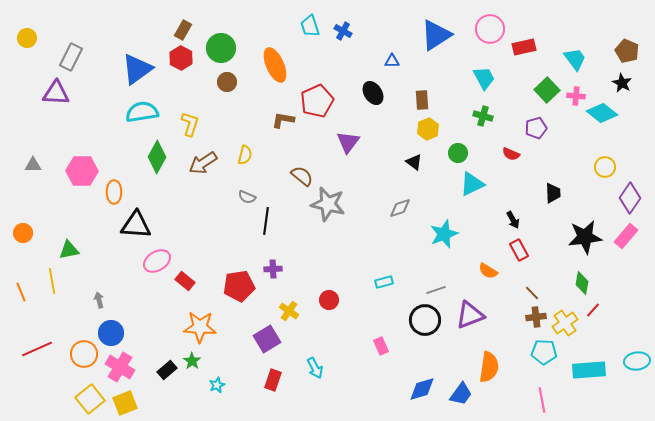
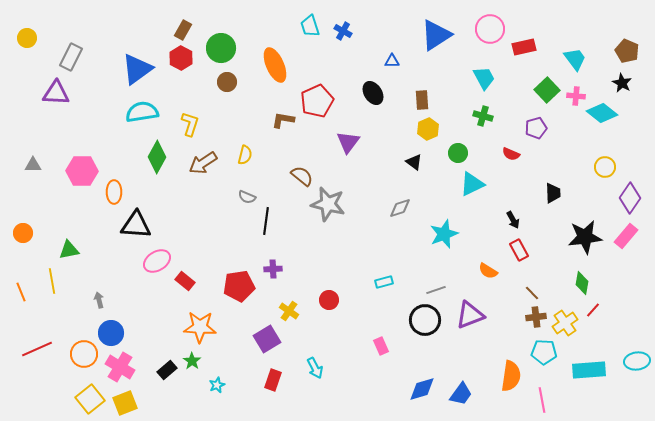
orange semicircle at (489, 367): moved 22 px right, 9 px down
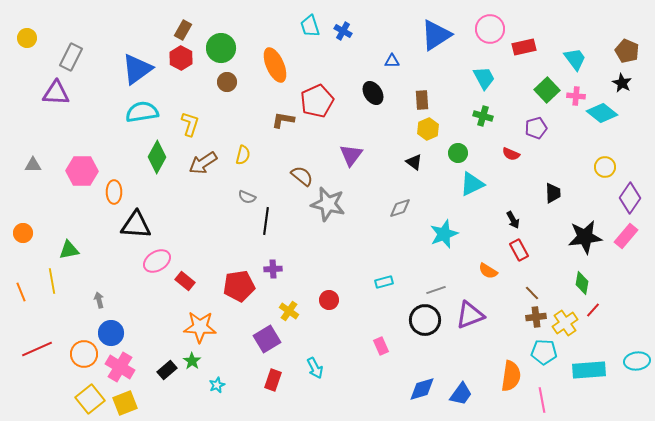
purple triangle at (348, 142): moved 3 px right, 13 px down
yellow semicircle at (245, 155): moved 2 px left
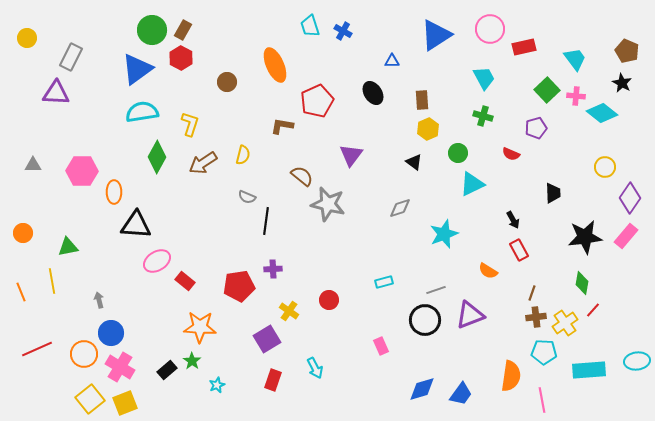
green circle at (221, 48): moved 69 px left, 18 px up
brown L-shape at (283, 120): moved 1 px left, 6 px down
green triangle at (69, 250): moved 1 px left, 3 px up
brown line at (532, 293): rotated 63 degrees clockwise
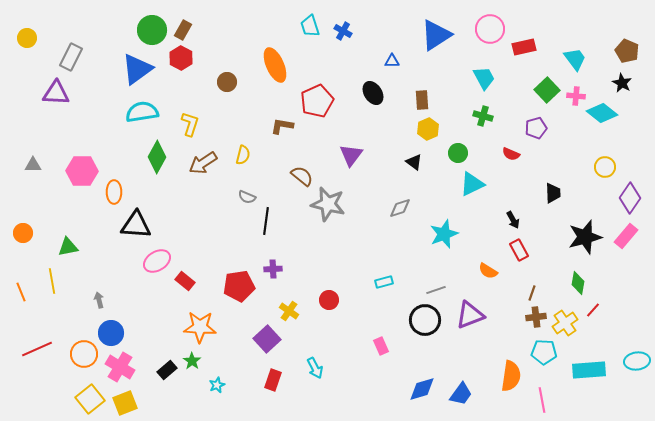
black star at (585, 237): rotated 8 degrees counterclockwise
green diamond at (582, 283): moved 4 px left
purple square at (267, 339): rotated 12 degrees counterclockwise
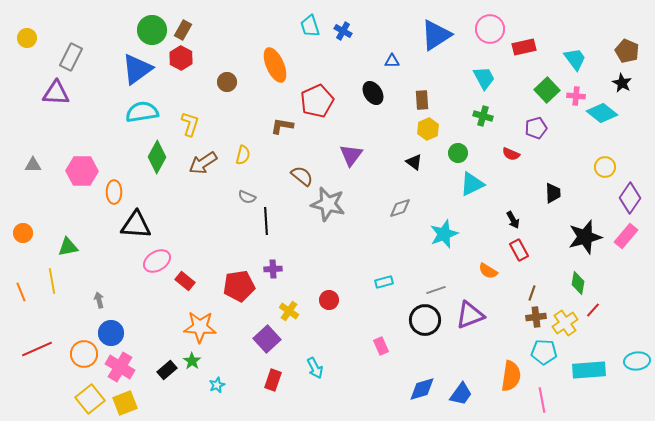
black line at (266, 221): rotated 12 degrees counterclockwise
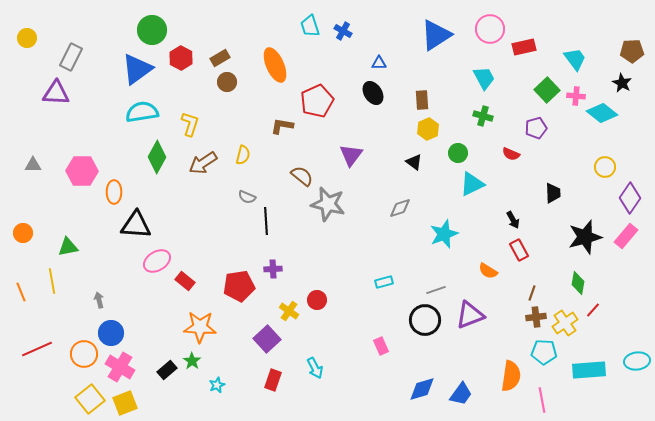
brown rectangle at (183, 30): moved 37 px right, 28 px down; rotated 30 degrees clockwise
brown pentagon at (627, 51): moved 5 px right; rotated 25 degrees counterclockwise
blue triangle at (392, 61): moved 13 px left, 2 px down
red circle at (329, 300): moved 12 px left
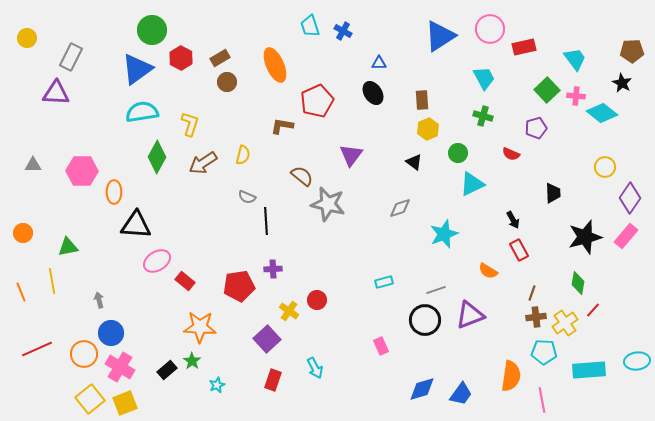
blue triangle at (436, 35): moved 4 px right, 1 px down
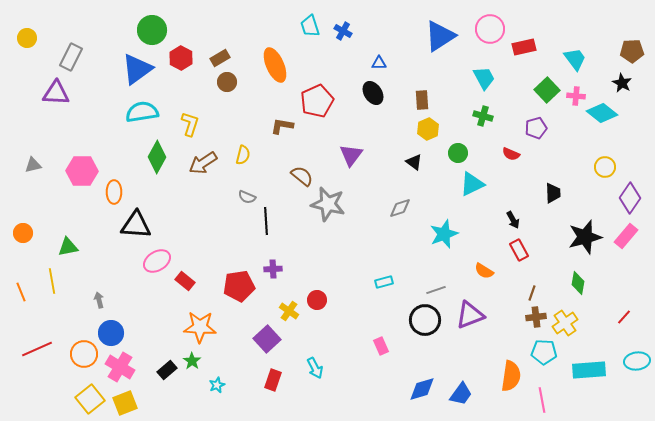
gray triangle at (33, 165): rotated 12 degrees counterclockwise
orange semicircle at (488, 271): moved 4 px left
red line at (593, 310): moved 31 px right, 7 px down
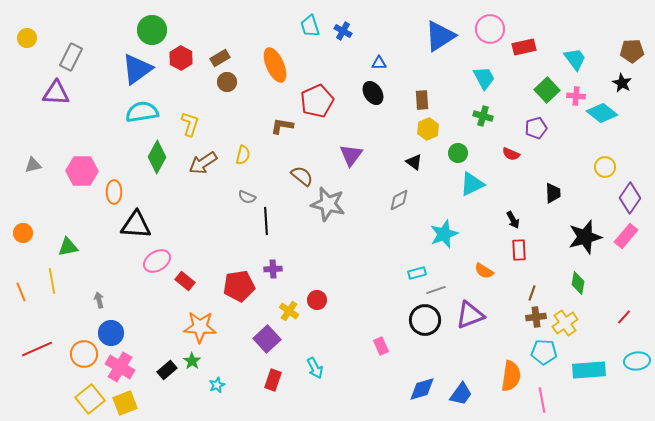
gray diamond at (400, 208): moved 1 px left, 8 px up; rotated 10 degrees counterclockwise
red rectangle at (519, 250): rotated 25 degrees clockwise
cyan rectangle at (384, 282): moved 33 px right, 9 px up
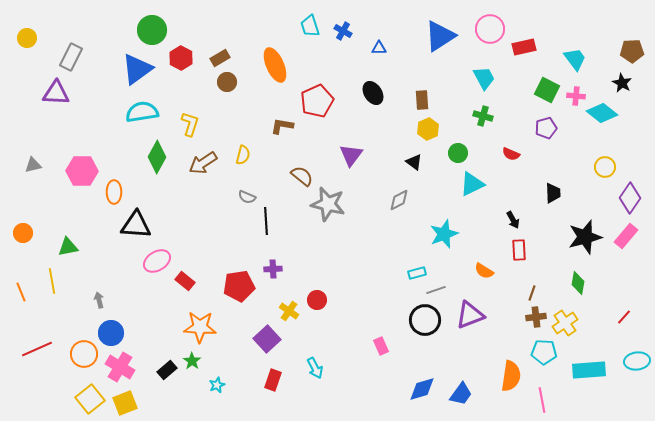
blue triangle at (379, 63): moved 15 px up
green square at (547, 90): rotated 20 degrees counterclockwise
purple pentagon at (536, 128): moved 10 px right
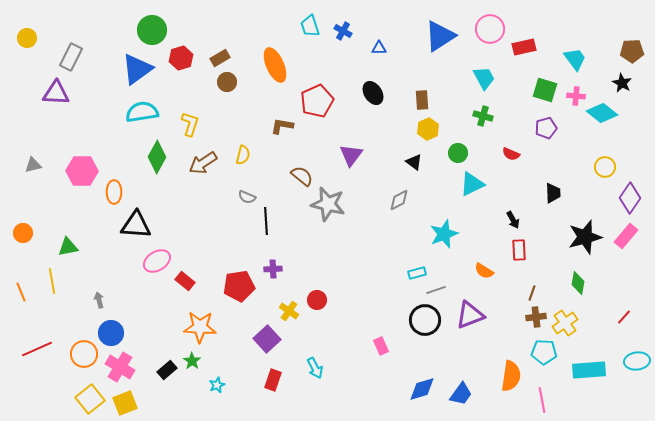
red hexagon at (181, 58): rotated 15 degrees clockwise
green square at (547, 90): moved 2 px left; rotated 10 degrees counterclockwise
